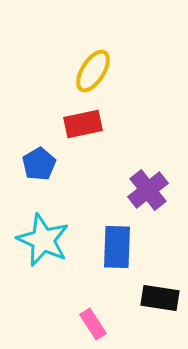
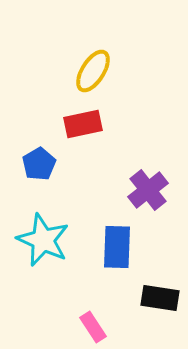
pink rectangle: moved 3 px down
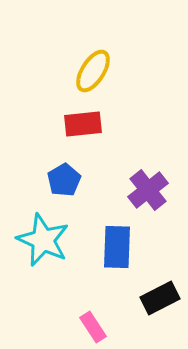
red rectangle: rotated 6 degrees clockwise
blue pentagon: moved 25 px right, 16 px down
black rectangle: rotated 36 degrees counterclockwise
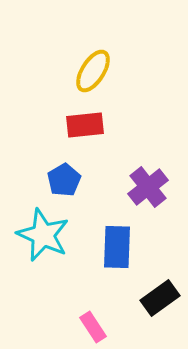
red rectangle: moved 2 px right, 1 px down
purple cross: moved 3 px up
cyan star: moved 5 px up
black rectangle: rotated 9 degrees counterclockwise
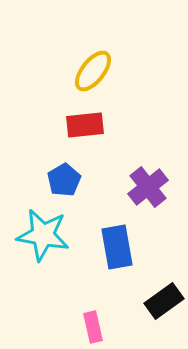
yellow ellipse: rotated 6 degrees clockwise
cyan star: rotated 14 degrees counterclockwise
blue rectangle: rotated 12 degrees counterclockwise
black rectangle: moved 4 px right, 3 px down
pink rectangle: rotated 20 degrees clockwise
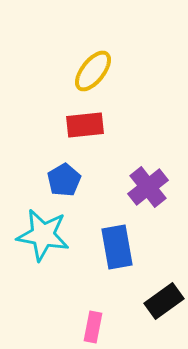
pink rectangle: rotated 24 degrees clockwise
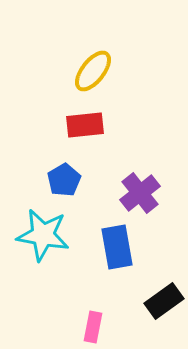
purple cross: moved 8 px left, 6 px down
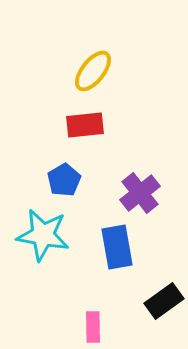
pink rectangle: rotated 12 degrees counterclockwise
